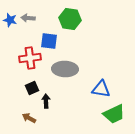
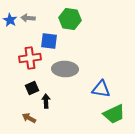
blue star: rotated 16 degrees clockwise
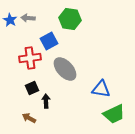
blue square: rotated 36 degrees counterclockwise
gray ellipse: rotated 45 degrees clockwise
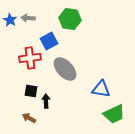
black square: moved 1 px left, 3 px down; rotated 32 degrees clockwise
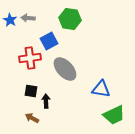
green trapezoid: moved 1 px down
brown arrow: moved 3 px right
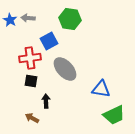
black square: moved 10 px up
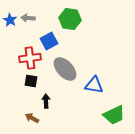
blue triangle: moved 7 px left, 4 px up
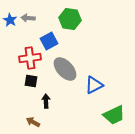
blue triangle: rotated 36 degrees counterclockwise
brown arrow: moved 1 px right, 4 px down
